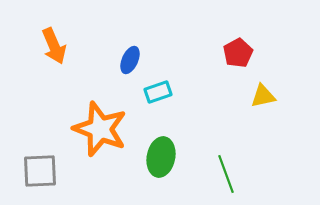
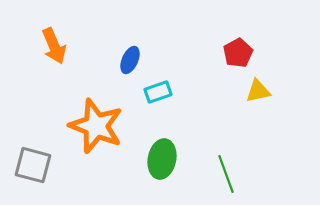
yellow triangle: moved 5 px left, 5 px up
orange star: moved 4 px left, 3 px up
green ellipse: moved 1 px right, 2 px down
gray square: moved 7 px left, 6 px up; rotated 18 degrees clockwise
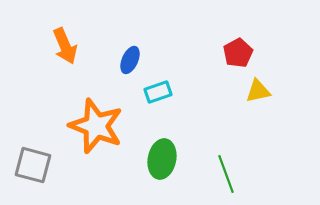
orange arrow: moved 11 px right
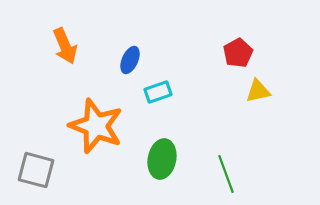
gray square: moved 3 px right, 5 px down
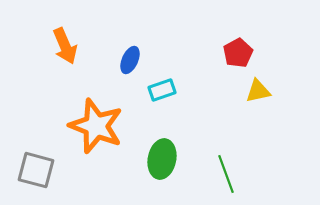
cyan rectangle: moved 4 px right, 2 px up
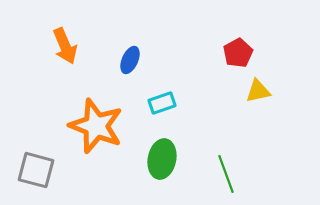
cyan rectangle: moved 13 px down
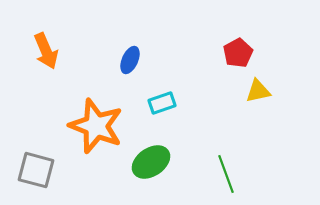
orange arrow: moved 19 px left, 5 px down
green ellipse: moved 11 px left, 3 px down; rotated 45 degrees clockwise
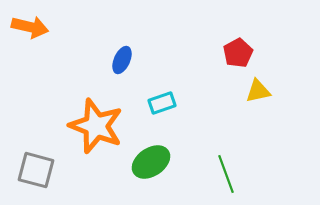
orange arrow: moved 16 px left, 24 px up; rotated 54 degrees counterclockwise
blue ellipse: moved 8 px left
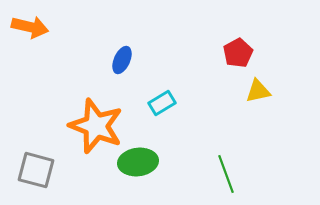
cyan rectangle: rotated 12 degrees counterclockwise
green ellipse: moved 13 px left; rotated 27 degrees clockwise
